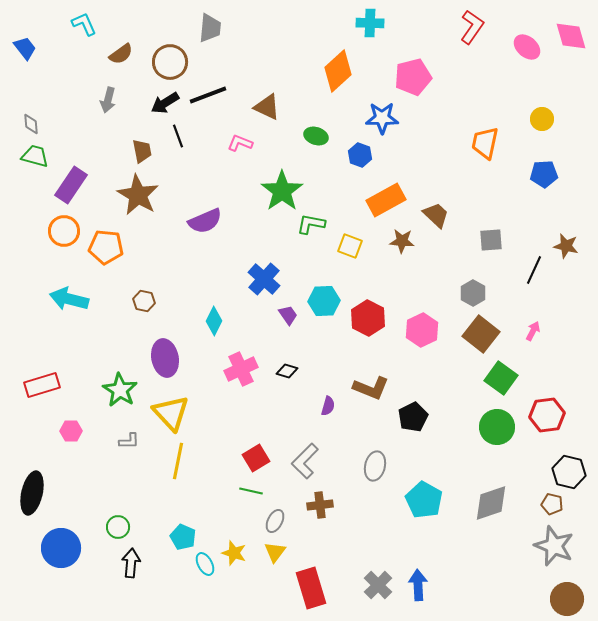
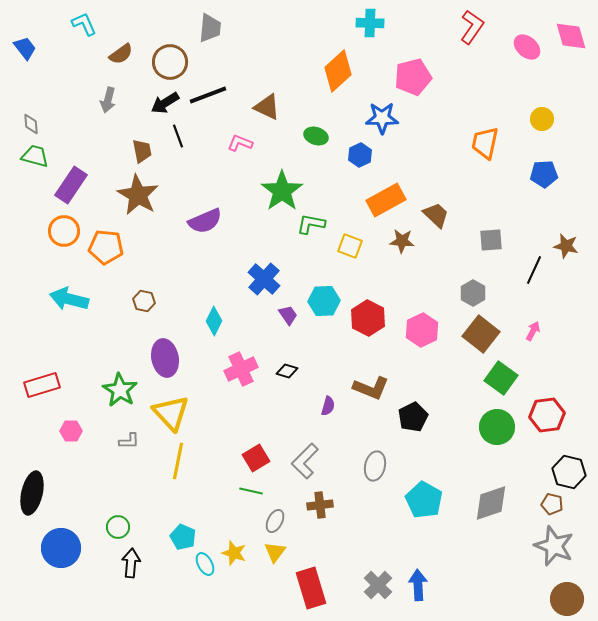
blue hexagon at (360, 155): rotated 15 degrees clockwise
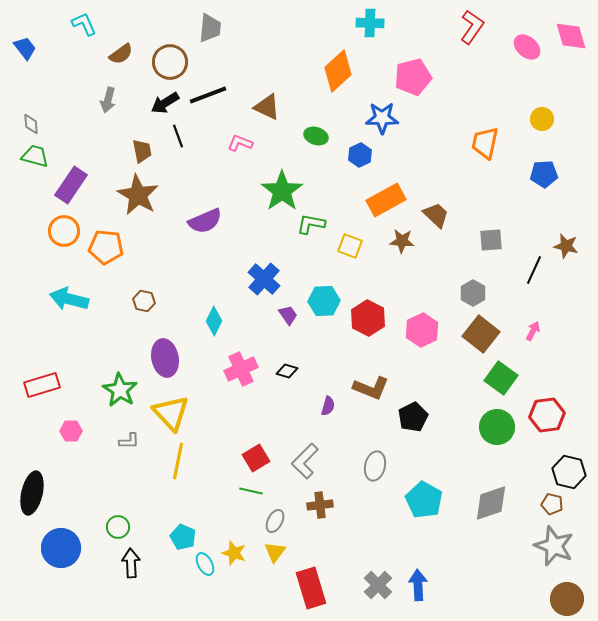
black arrow at (131, 563): rotated 8 degrees counterclockwise
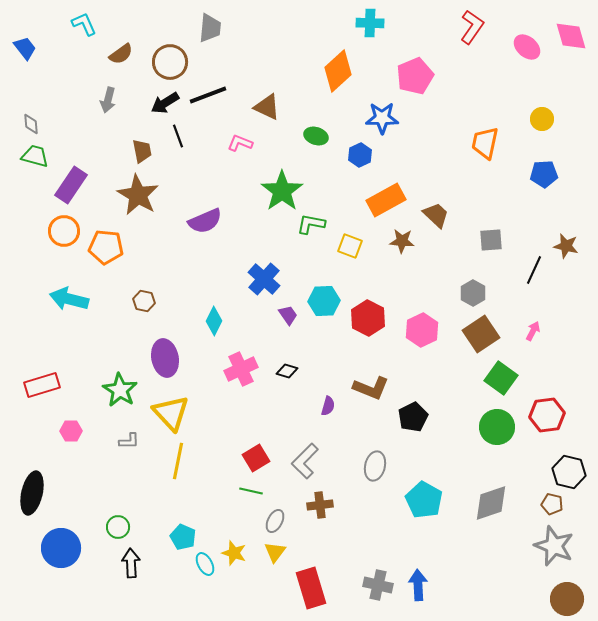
pink pentagon at (413, 77): moved 2 px right, 1 px up; rotated 9 degrees counterclockwise
brown square at (481, 334): rotated 18 degrees clockwise
gray cross at (378, 585): rotated 32 degrees counterclockwise
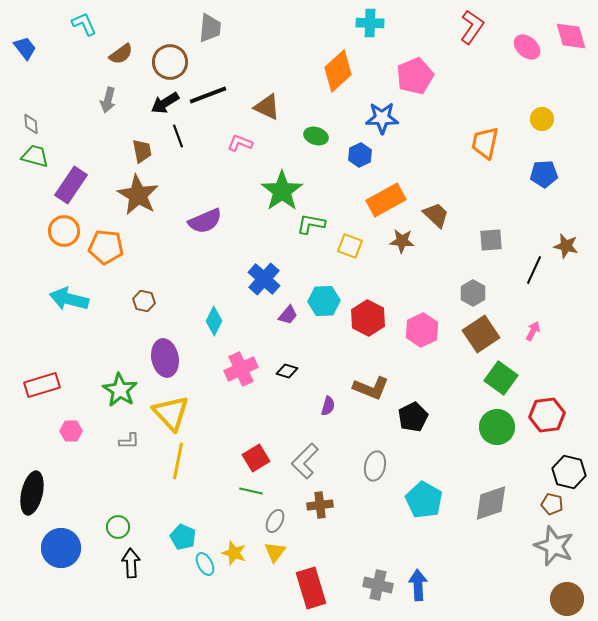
purple trapezoid at (288, 315): rotated 75 degrees clockwise
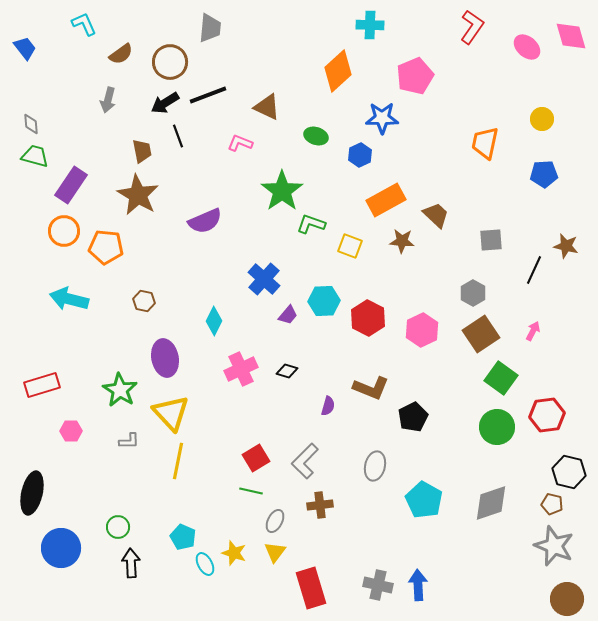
cyan cross at (370, 23): moved 2 px down
green L-shape at (311, 224): rotated 8 degrees clockwise
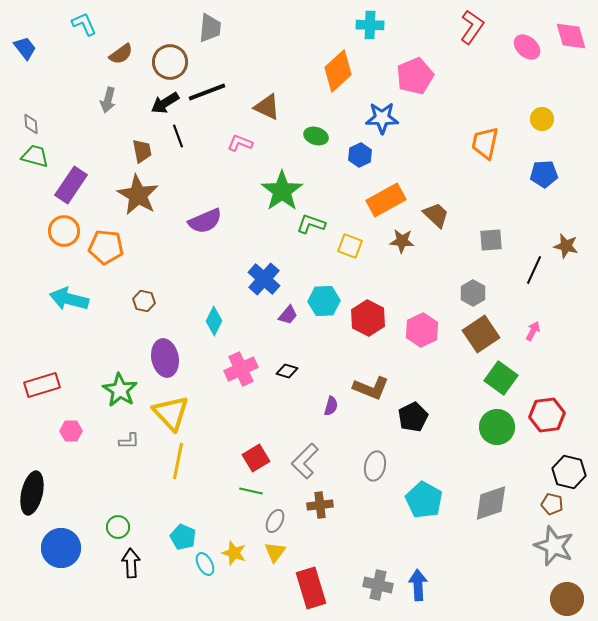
black line at (208, 95): moved 1 px left, 3 px up
purple semicircle at (328, 406): moved 3 px right
